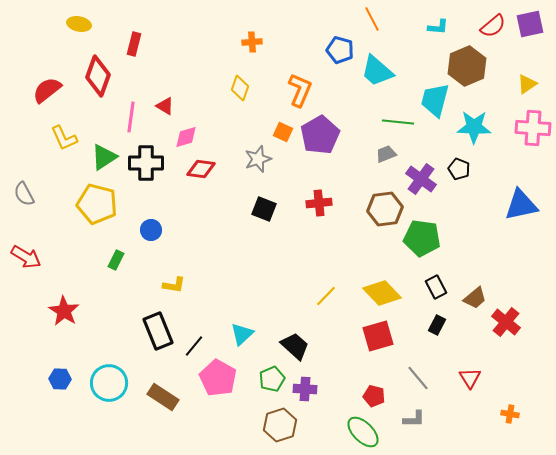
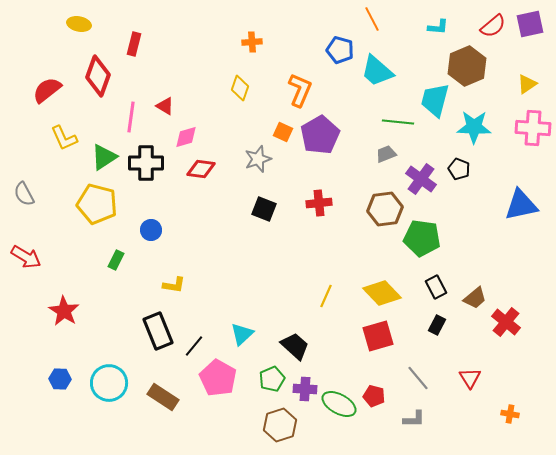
yellow line at (326, 296): rotated 20 degrees counterclockwise
green ellipse at (363, 432): moved 24 px left, 28 px up; rotated 16 degrees counterclockwise
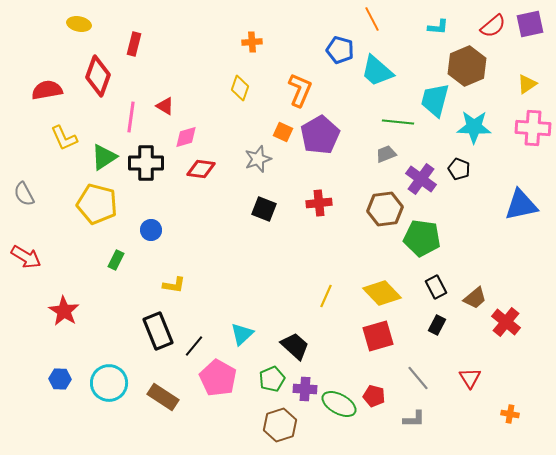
red semicircle at (47, 90): rotated 28 degrees clockwise
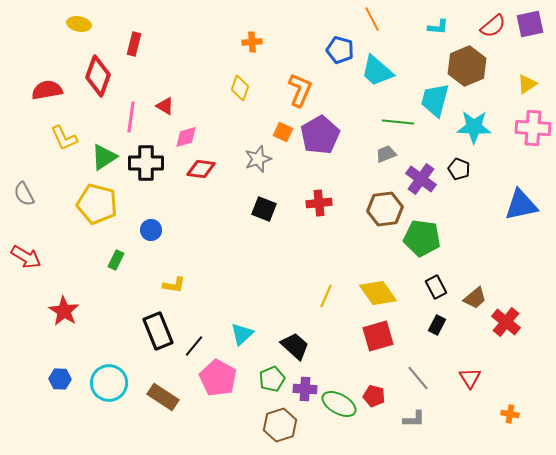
yellow diamond at (382, 293): moved 4 px left; rotated 9 degrees clockwise
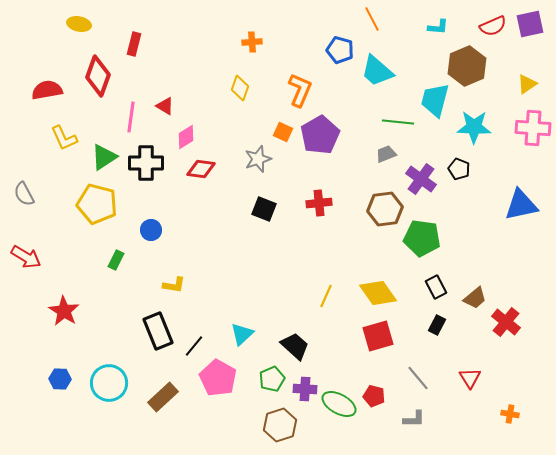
red semicircle at (493, 26): rotated 16 degrees clockwise
pink diamond at (186, 137): rotated 15 degrees counterclockwise
brown rectangle at (163, 397): rotated 76 degrees counterclockwise
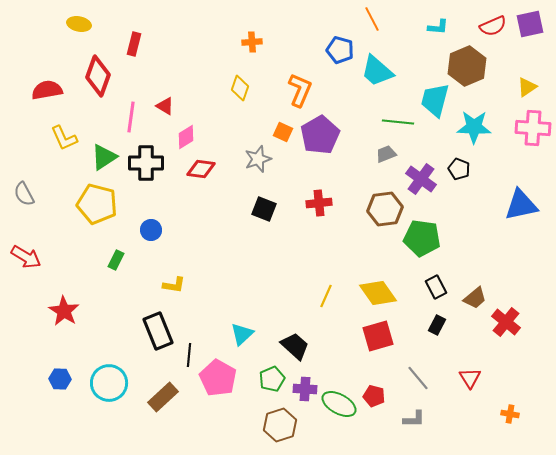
yellow triangle at (527, 84): moved 3 px down
black line at (194, 346): moved 5 px left, 9 px down; rotated 35 degrees counterclockwise
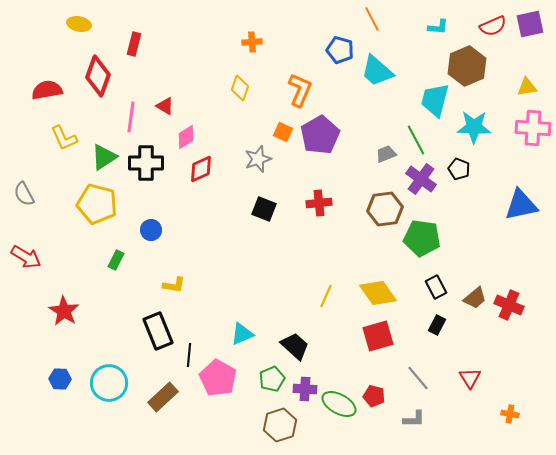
yellow triangle at (527, 87): rotated 25 degrees clockwise
green line at (398, 122): moved 18 px right, 18 px down; rotated 56 degrees clockwise
red diamond at (201, 169): rotated 32 degrees counterclockwise
red cross at (506, 322): moved 3 px right, 17 px up; rotated 16 degrees counterclockwise
cyan triangle at (242, 334): rotated 20 degrees clockwise
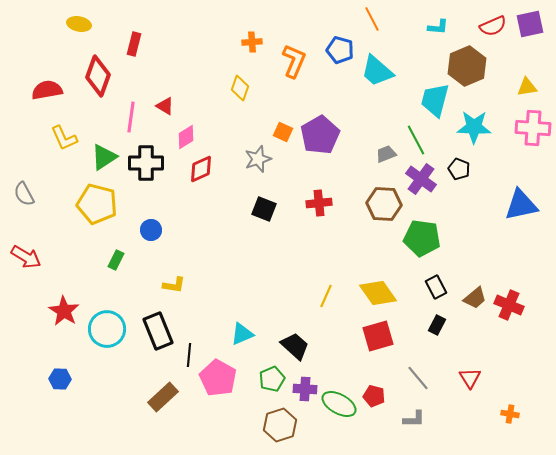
orange L-shape at (300, 90): moved 6 px left, 29 px up
brown hexagon at (385, 209): moved 1 px left, 5 px up; rotated 12 degrees clockwise
cyan circle at (109, 383): moved 2 px left, 54 px up
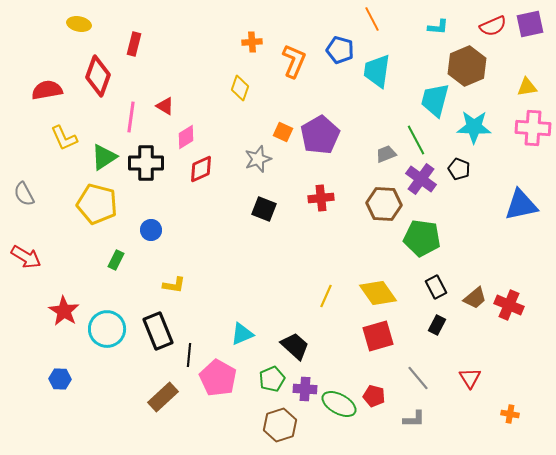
cyan trapezoid at (377, 71): rotated 57 degrees clockwise
red cross at (319, 203): moved 2 px right, 5 px up
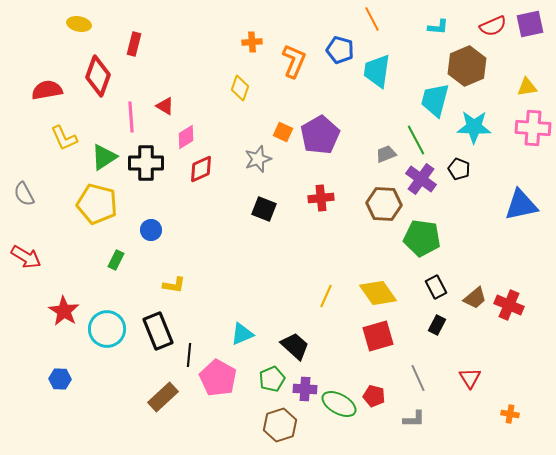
pink line at (131, 117): rotated 12 degrees counterclockwise
gray line at (418, 378): rotated 16 degrees clockwise
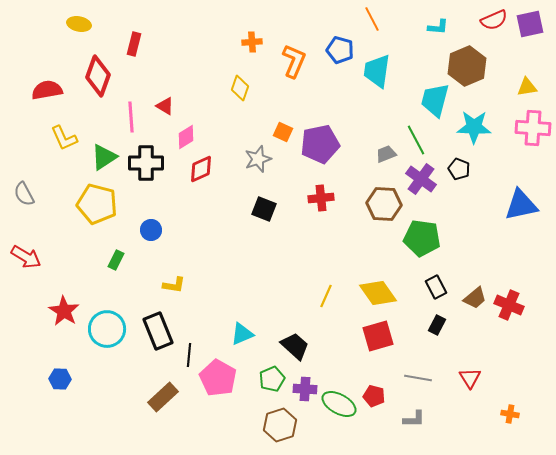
red semicircle at (493, 26): moved 1 px right, 6 px up
purple pentagon at (320, 135): moved 9 px down; rotated 18 degrees clockwise
gray line at (418, 378): rotated 56 degrees counterclockwise
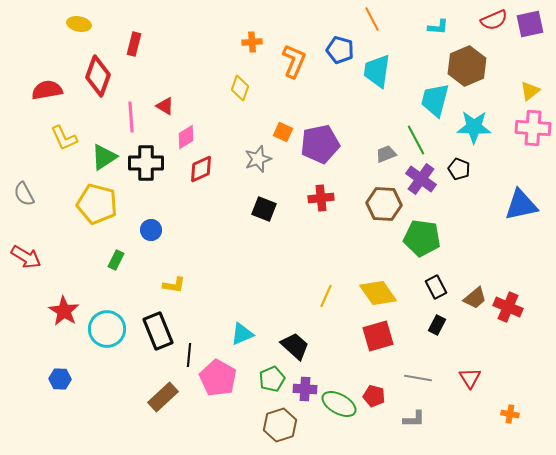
yellow triangle at (527, 87): moved 3 px right, 4 px down; rotated 30 degrees counterclockwise
red cross at (509, 305): moved 1 px left, 2 px down
